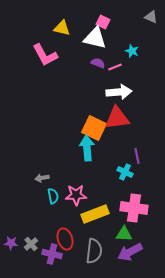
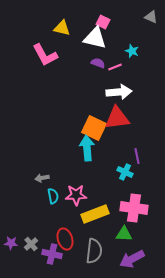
purple arrow: moved 2 px right, 7 px down
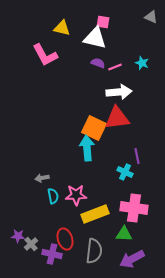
pink square: rotated 16 degrees counterclockwise
cyan star: moved 10 px right, 12 px down
purple star: moved 7 px right, 7 px up
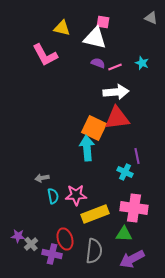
gray triangle: moved 1 px down
white arrow: moved 3 px left
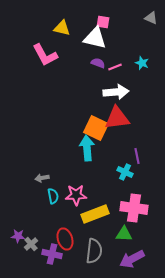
orange square: moved 2 px right
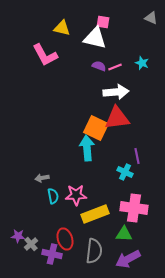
purple semicircle: moved 1 px right, 3 px down
purple arrow: moved 4 px left
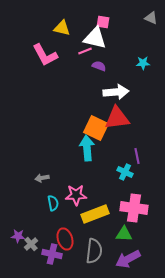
cyan star: moved 1 px right; rotated 24 degrees counterclockwise
pink line: moved 30 px left, 16 px up
cyan semicircle: moved 7 px down
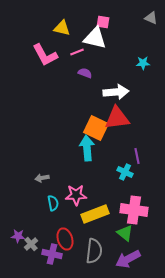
pink line: moved 8 px left, 1 px down
purple semicircle: moved 14 px left, 7 px down
pink cross: moved 2 px down
green triangle: moved 1 px right, 1 px up; rotated 36 degrees clockwise
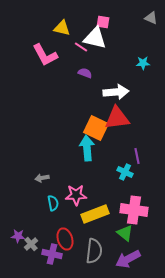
pink line: moved 4 px right, 5 px up; rotated 56 degrees clockwise
